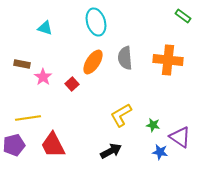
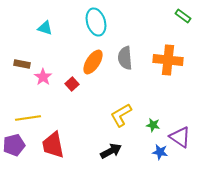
red trapezoid: rotated 16 degrees clockwise
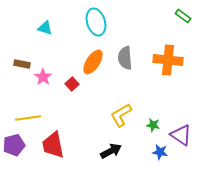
purple triangle: moved 1 px right, 2 px up
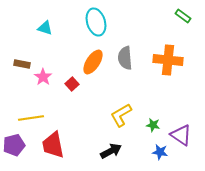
yellow line: moved 3 px right
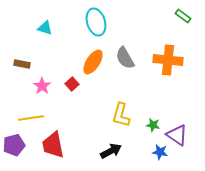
gray semicircle: rotated 25 degrees counterclockwise
pink star: moved 1 px left, 9 px down
yellow L-shape: rotated 45 degrees counterclockwise
purple triangle: moved 4 px left
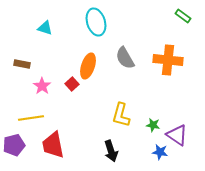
orange ellipse: moved 5 px left, 4 px down; rotated 15 degrees counterclockwise
black arrow: rotated 100 degrees clockwise
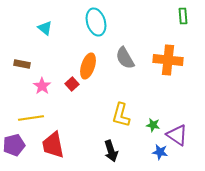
green rectangle: rotated 49 degrees clockwise
cyan triangle: rotated 21 degrees clockwise
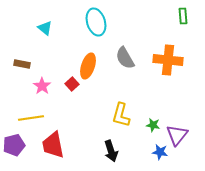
purple triangle: rotated 35 degrees clockwise
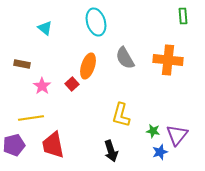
green star: moved 6 px down
blue star: rotated 28 degrees counterclockwise
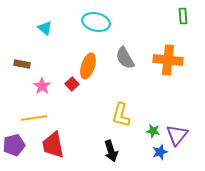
cyan ellipse: rotated 60 degrees counterclockwise
yellow line: moved 3 px right
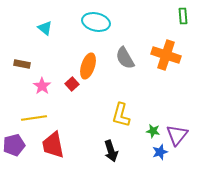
orange cross: moved 2 px left, 5 px up; rotated 12 degrees clockwise
